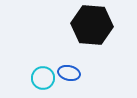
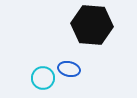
blue ellipse: moved 4 px up
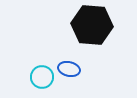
cyan circle: moved 1 px left, 1 px up
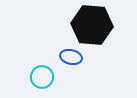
blue ellipse: moved 2 px right, 12 px up
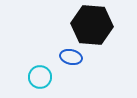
cyan circle: moved 2 px left
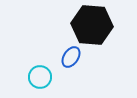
blue ellipse: rotated 70 degrees counterclockwise
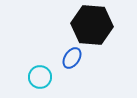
blue ellipse: moved 1 px right, 1 px down
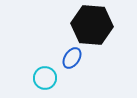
cyan circle: moved 5 px right, 1 px down
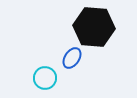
black hexagon: moved 2 px right, 2 px down
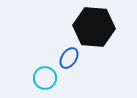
blue ellipse: moved 3 px left
